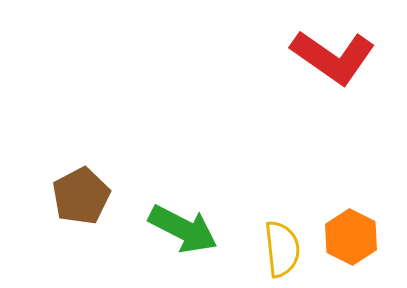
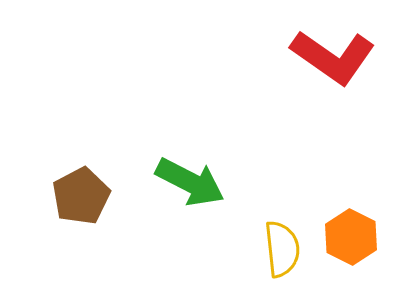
green arrow: moved 7 px right, 47 px up
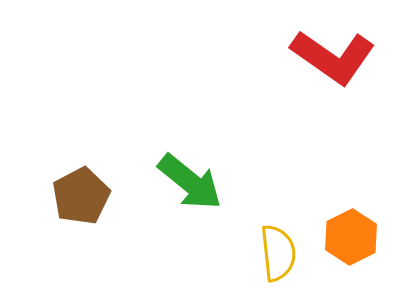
green arrow: rotated 12 degrees clockwise
orange hexagon: rotated 6 degrees clockwise
yellow semicircle: moved 4 px left, 4 px down
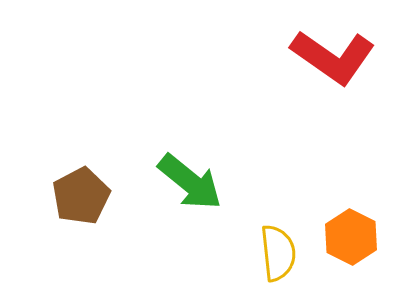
orange hexagon: rotated 6 degrees counterclockwise
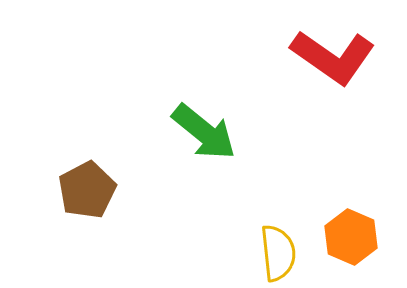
green arrow: moved 14 px right, 50 px up
brown pentagon: moved 6 px right, 6 px up
orange hexagon: rotated 4 degrees counterclockwise
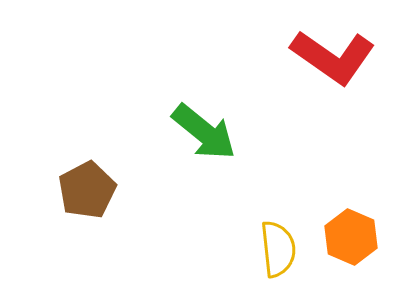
yellow semicircle: moved 4 px up
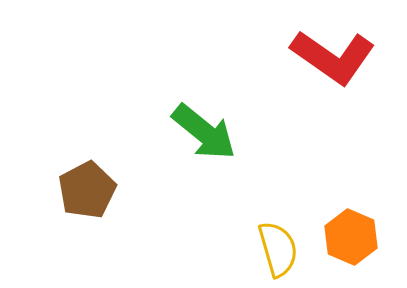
yellow semicircle: rotated 10 degrees counterclockwise
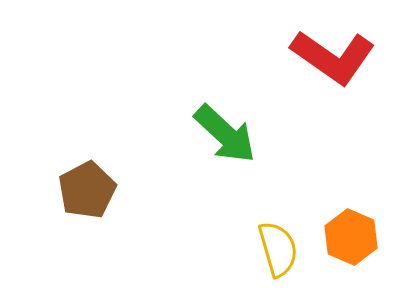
green arrow: moved 21 px right, 2 px down; rotated 4 degrees clockwise
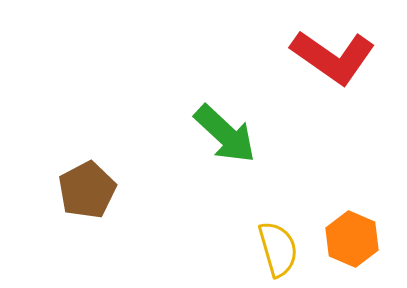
orange hexagon: moved 1 px right, 2 px down
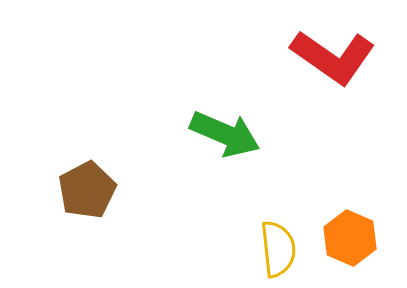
green arrow: rotated 20 degrees counterclockwise
orange hexagon: moved 2 px left, 1 px up
yellow semicircle: rotated 10 degrees clockwise
